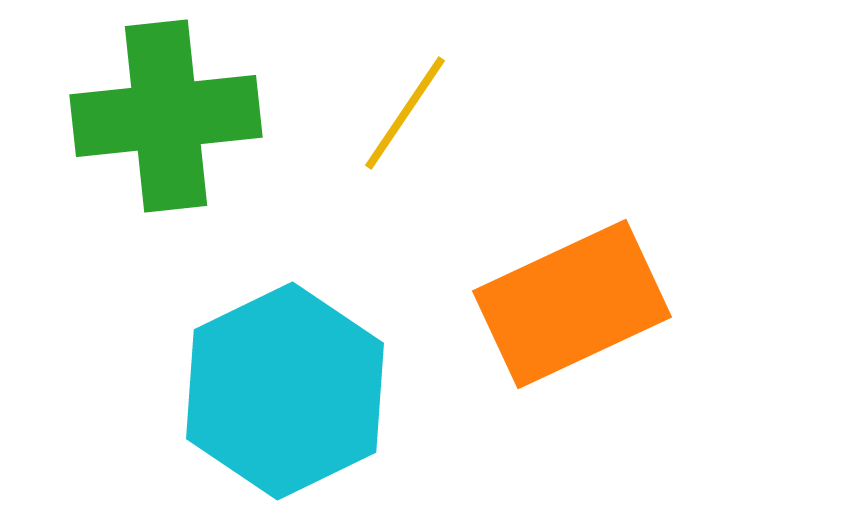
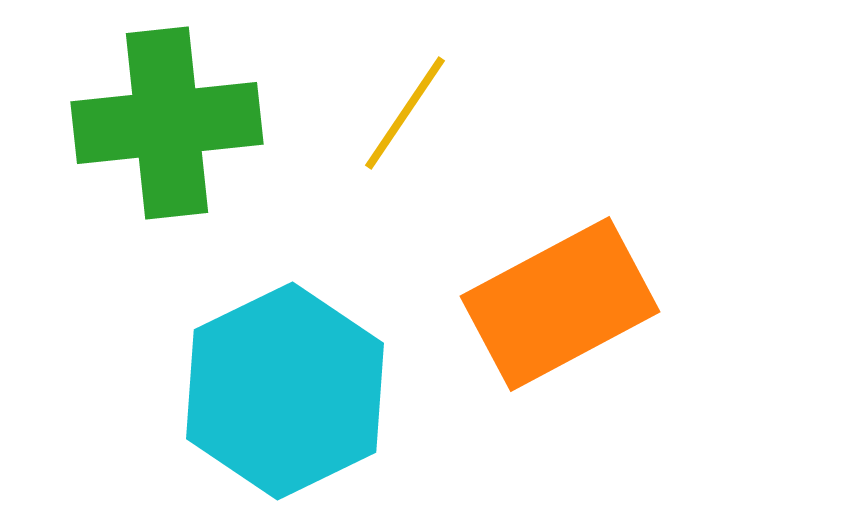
green cross: moved 1 px right, 7 px down
orange rectangle: moved 12 px left; rotated 3 degrees counterclockwise
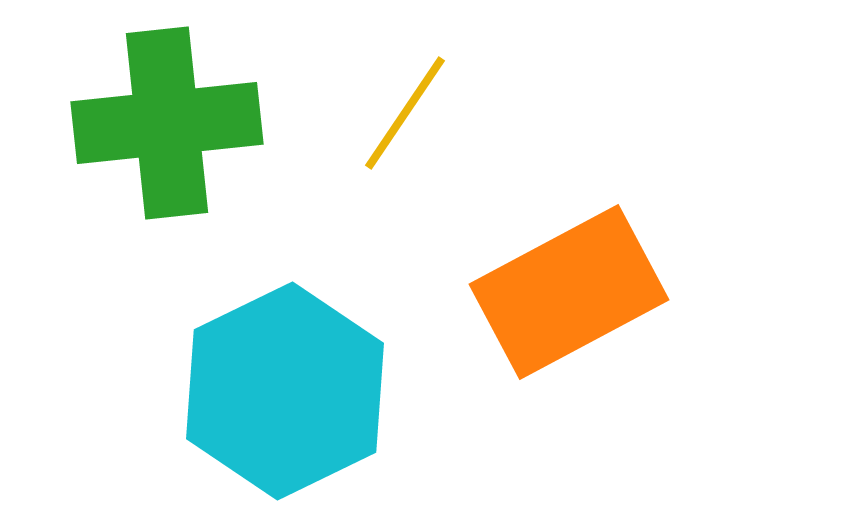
orange rectangle: moved 9 px right, 12 px up
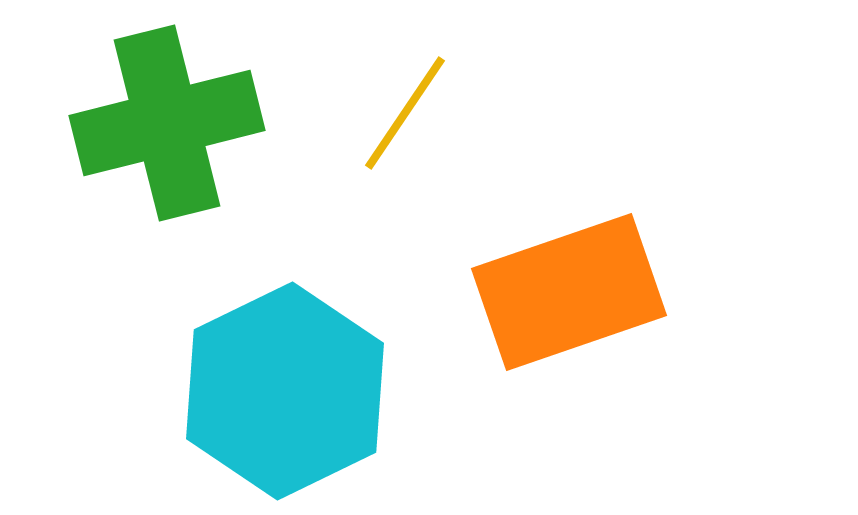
green cross: rotated 8 degrees counterclockwise
orange rectangle: rotated 9 degrees clockwise
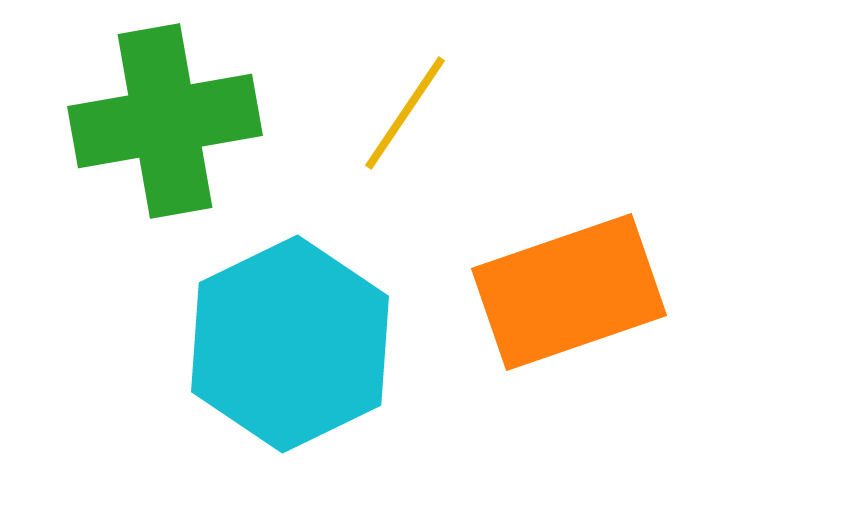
green cross: moved 2 px left, 2 px up; rotated 4 degrees clockwise
cyan hexagon: moved 5 px right, 47 px up
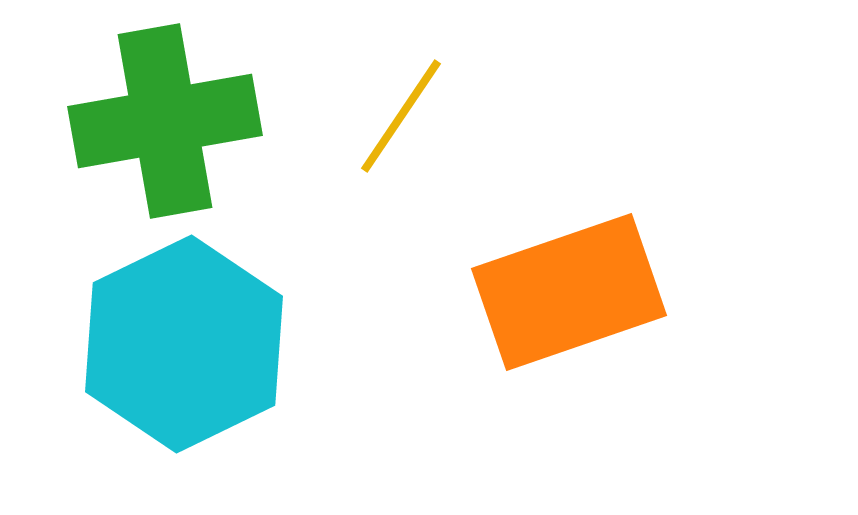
yellow line: moved 4 px left, 3 px down
cyan hexagon: moved 106 px left
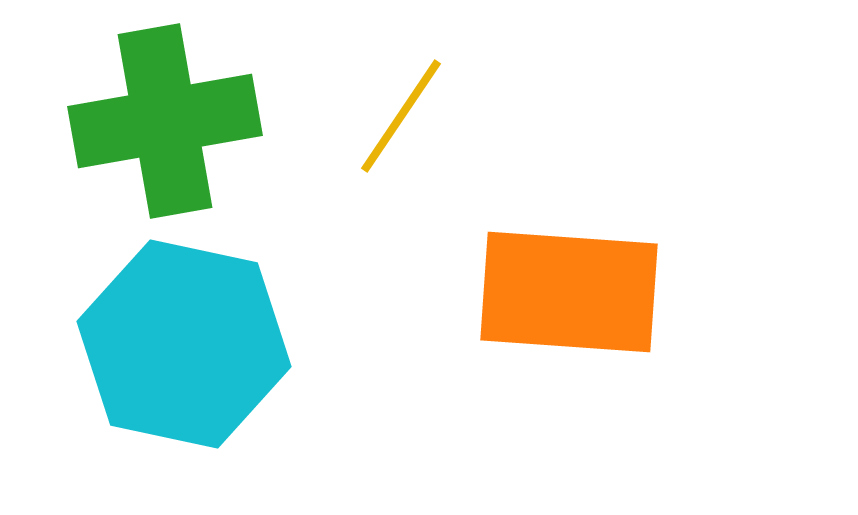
orange rectangle: rotated 23 degrees clockwise
cyan hexagon: rotated 22 degrees counterclockwise
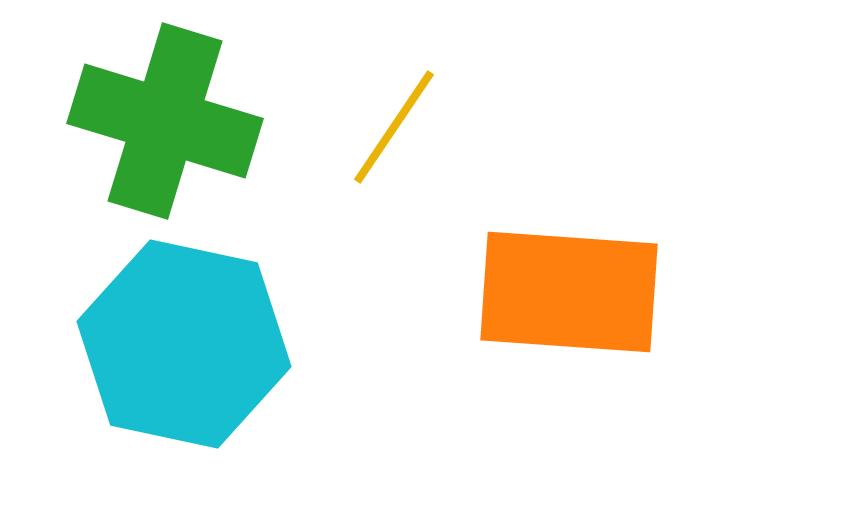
yellow line: moved 7 px left, 11 px down
green cross: rotated 27 degrees clockwise
